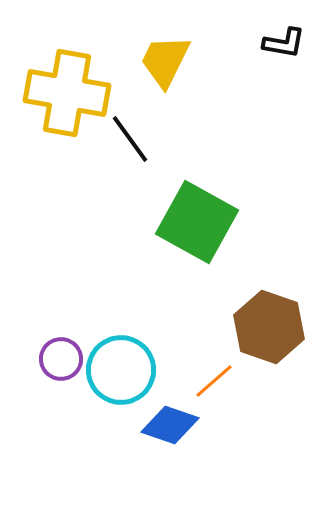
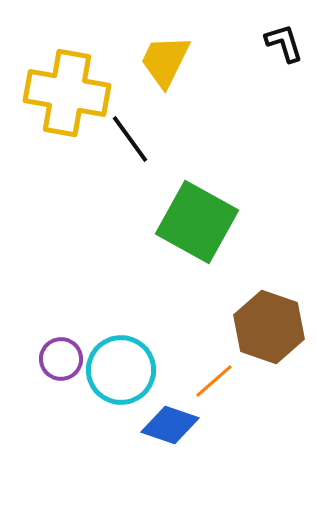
black L-shape: rotated 117 degrees counterclockwise
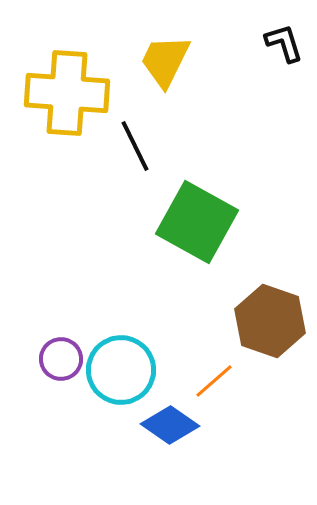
yellow cross: rotated 6 degrees counterclockwise
black line: moved 5 px right, 7 px down; rotated 10 degrees clockwise
brown hexagon: moved 1 px right, 6 px up
blue diamond: rotated 16 degrees clockwise
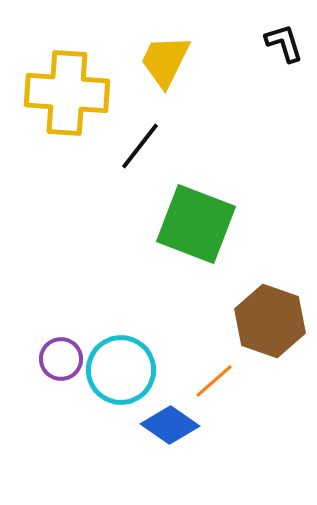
black line: moved 5 px right; rotated 64 degrees clockwise
green square: moved 1 px left, 2 px down; rotated 8 degrees counterclockwise
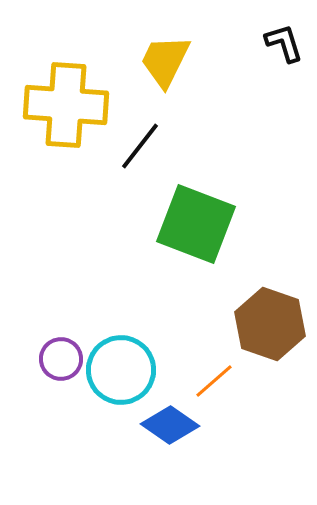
yellow cross: moved 1 px left, 12 px down
brown hexagon: moved 3 px down
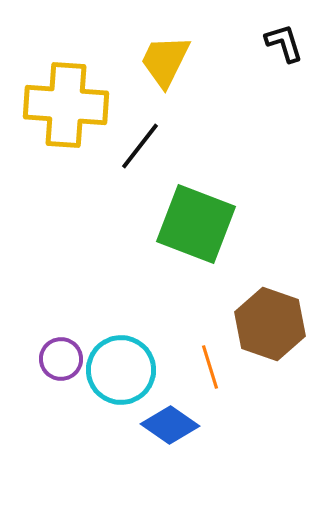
orange line: moved 4 px left, 14 px up; rotated 66 degrees counterclockwise
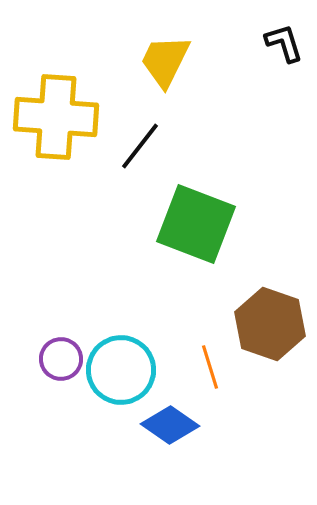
yellow cross: moved 10 px left, 12 px down
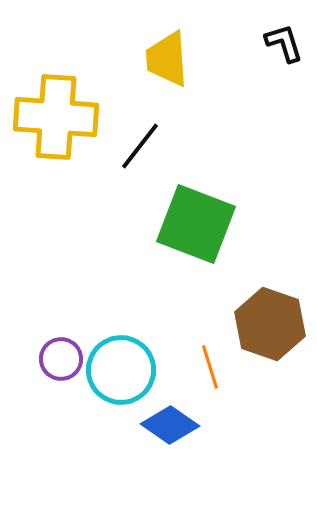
yellow trapezoid: moved 2 px right, 2 px up; rotated 30 degrees counterclockwise
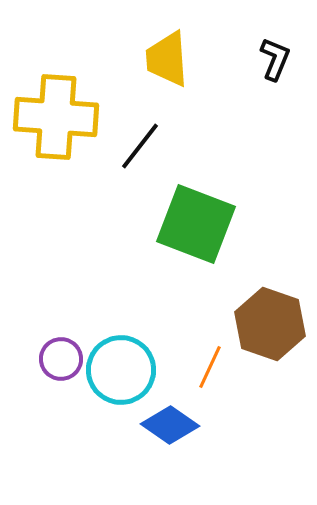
black L-shape: moved 9 px left, 16 px down; rotated 39 degrees clockwise
orange line: rotated 42 degrees clockwise
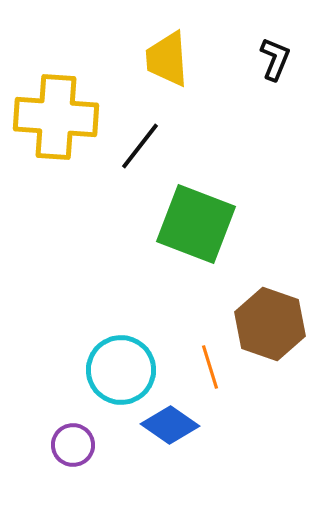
purple circle: moved 12 px right, 86 px down
orange line: rotated 42 degrees counterclockwise
